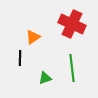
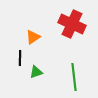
green line: moved 2 px right, 9 px down
green triangle: moved 9 px left, 6 px up
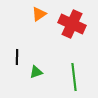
orange triangle: moved 6 px right, 23 px up
black line: moved 3 px left, 1 px up
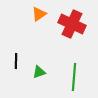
black line: moved 1 px left, 4 px down
green triangle: moved 3 px right
green line: rotated 12 degrees clockwise
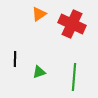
black line: moved 1 px left, 2 px up
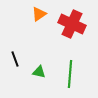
black line: rotated 21 degrees counterclockwise
green triangle: rotated 32 degrees clockwise
green line: moved 4 px left, 3 px up
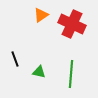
orange triangle: moved 2 px right, 1 px down
green line: moved 1 px right
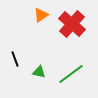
red cross: rotated 16 degrees clockwise
green line: rotated 48 degrees clockwise
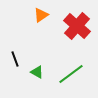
red cross: moved 5 px right, 2 px down
green triangle: moved 2 px left; rotated 16 degrees clockwise
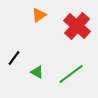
orange triangle: moved 2 px left
black line: moved 1 px left, 1 px up; rotated 56 degrees clockwise
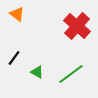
orange triangle: moved 22 px left, 1 px up; rotated 49 degrees counterclockwise
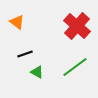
orange triangle: moved 8 px down
black line: moved 11 px right, 4 px up; rotated 35 degrees clockwise
green line: moved 4 px right, 7 px up
